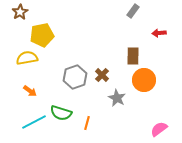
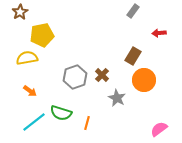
brown rectangle: rotated 30 degrees clockwise
cyan line: rotated 10 degrees counterclockwise
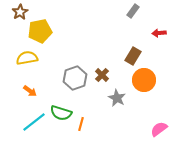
yellow pentagon: moved 2 px left, 4 px up
gray hexagon: moved 1 px down
orange line: moved 6 px left, 1 px down
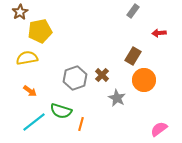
green semicircle: moved 2 px up
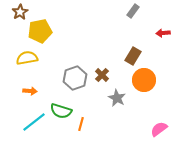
red arrow: moved 4 px right
orange arrow: rotated 32 degrees counterclockwise
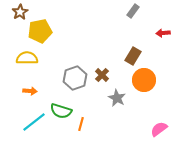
yellow semicircle: rotated 10 degrees clockwise
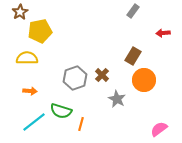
gray star: moved 1 px down
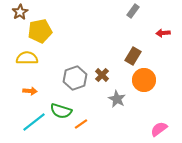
orange line: rotated 40 degrees clockwise
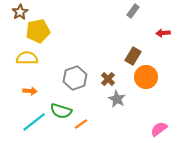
yellow pentagon: moved 2 px left
brown cross: moved 6 px right, 4 px down
orange circle: moved 2 px right, 3 px up
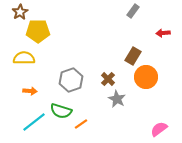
yellow pentagon: rotated 10 degrees clockwise
yellow semicircle: moved 3 px left
gray hexagon: moved 4 px left, 2 px down
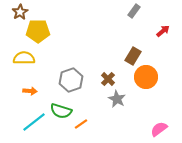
gray rectangle: moved 1 px right
red arrow: moved 2 px up; rotated 144 degrees clockwise
